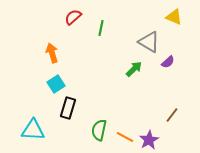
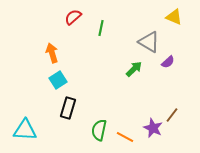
cyan square: moved 2 px right, 4 px up
cyan triangle: moved 8 px left
purple star: moved 4 px right, 12 px up; rotated 18 degrees counterclockwise
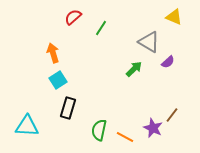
green line: rotated 21 degrees clockwise
orange arrow: moved 1 px right
cyan triangle: moved 2 px right, 4 px up
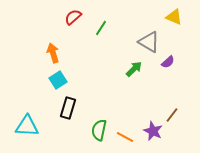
purple star: moved 3 px down
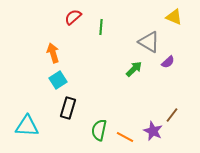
green line: moved 1 px up; rotated 28 degrees counterclockwise
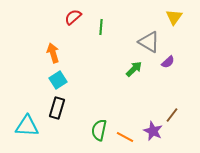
yellow triangle: rotated 42 degrees clockwise
black rectangle: moved 11 px left
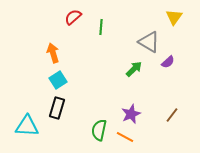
purple star: moved 22 px left, 17 px up; rotated 24 degrees clockwise
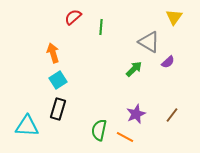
black rectangle: moved 1 px right, 1 px down
purple star: moved 5 px right
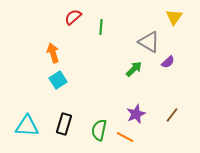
black rectangle: moved 6 px right, 15 px down
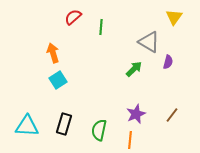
purple semicircle: rotated 32 degrees counterclockwise
orange line: moved 5 px right, 3 px down; rotated 66 degrees clockwise
